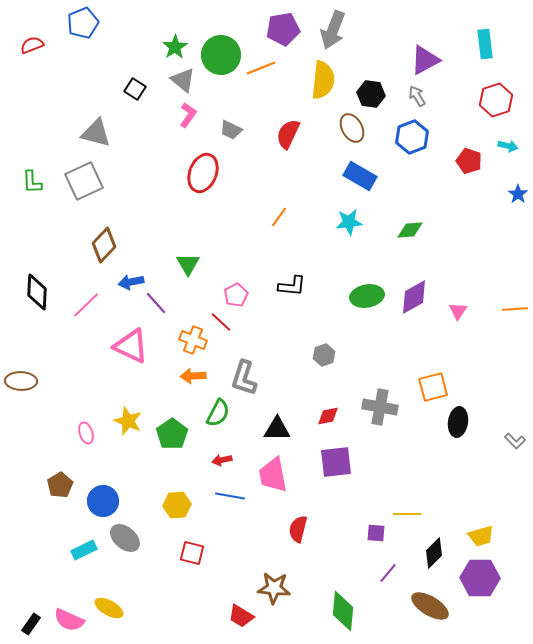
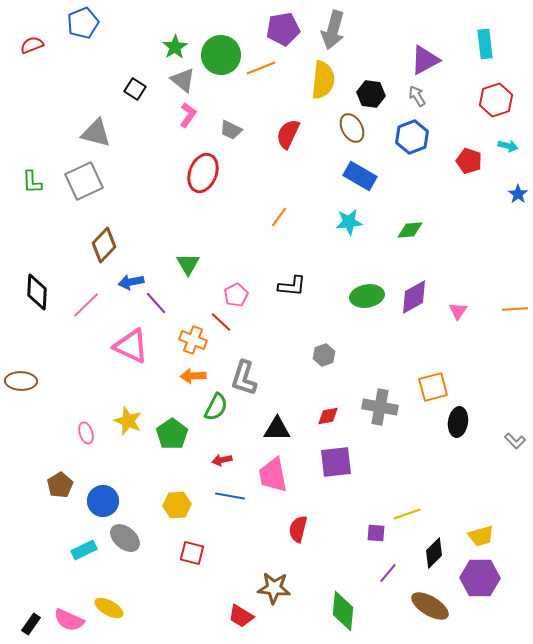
gray arrow at (333, 30): rotated 6 degrees counterclockwise
green semicircle at (218, 413): moved 2 px left, 6 px up
yellow line at (407, 514): rotated 20 degrees counterclockwise
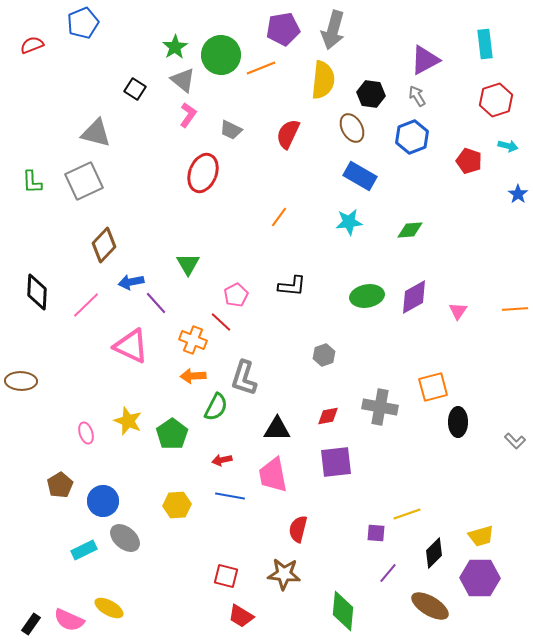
black ellipse at (458, 422): rotated 8 degrees counterclockwise
red square at (192, 553): moved 34 px right, 23 px down
brown star at (274, 588): moved 10 px right, 14 px up
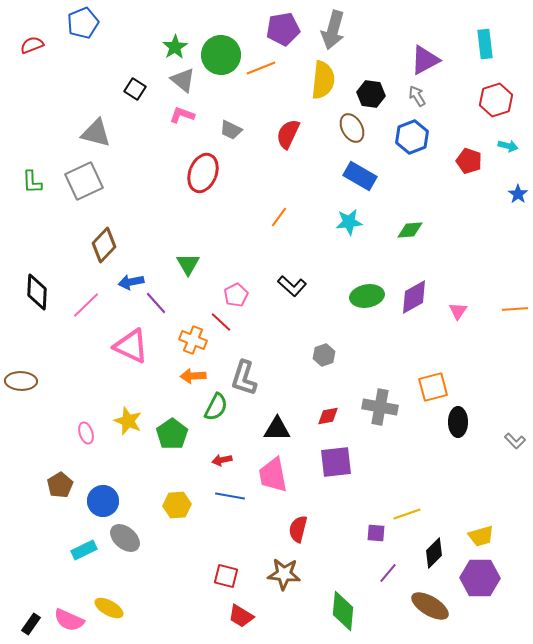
pink L-shape at (188, 115): moved 6 px left; rotated 105 degrees counterclockwise
black L-shape at (292, 286): rotated 36 degrees clockwise
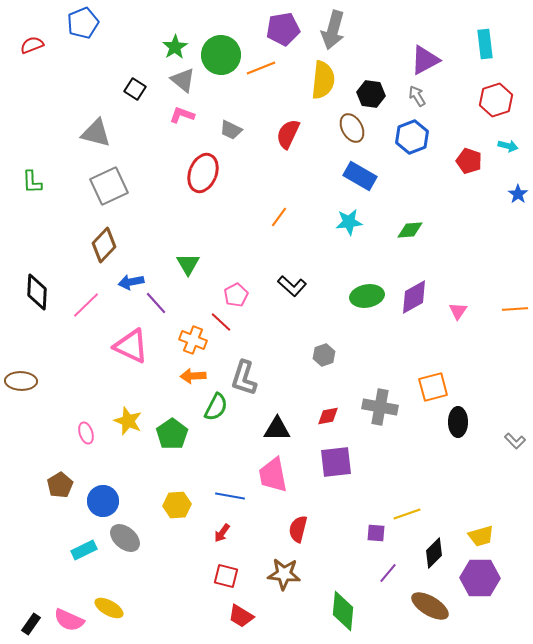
gray square at (84, 181): moved 25 px right, 5 px down
red arrow at (222, 460): moved 73 px down; rotated 42 degrees counterclockwise
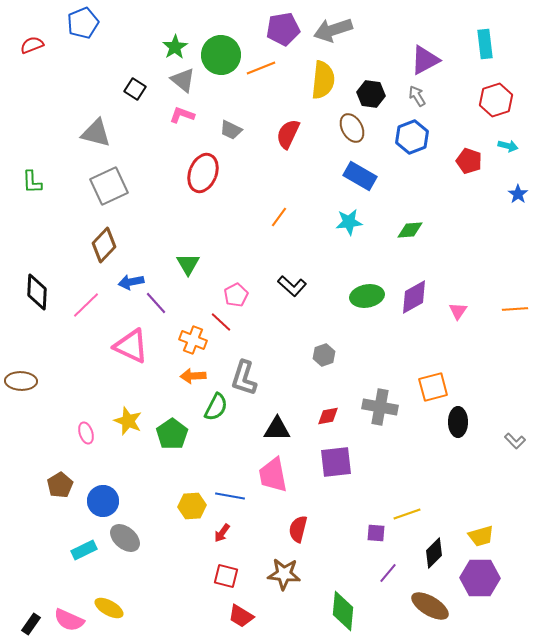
gray arrow at (333, 30): rotated 57 degrees clockwise
yellow hexagon at (177, 505): moved 15 px right, 1 px down
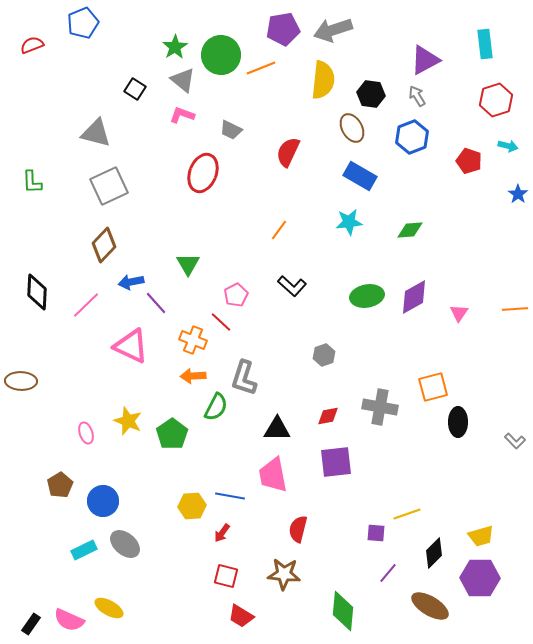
red semicircle at (288, 134): moved 18 px down
orange line at (279, 217): moved 13 px down
pink triangle at (458, 311): moved 1 px right, 2 px down
gray ellipse at (125, 538): moved 6 px down
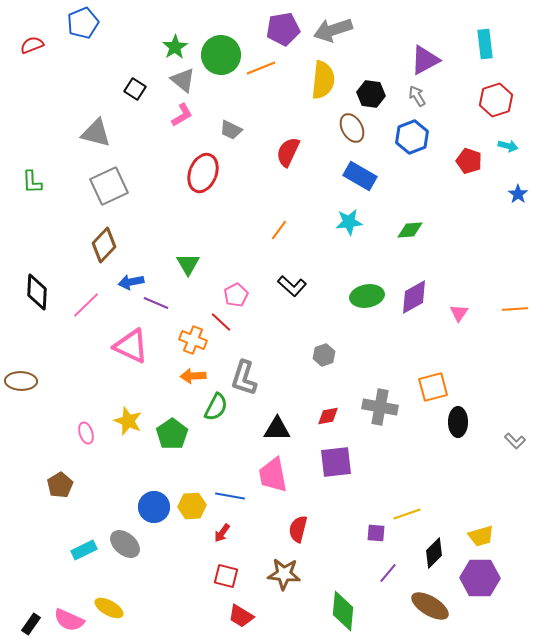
pink L-shape at (182, 115): rotated 130 degrees clockwise
purple line at (156, 303): rotated 25 degrees counterclockwise
blue circle at (103, 501): moved 51 px right, 6 px down
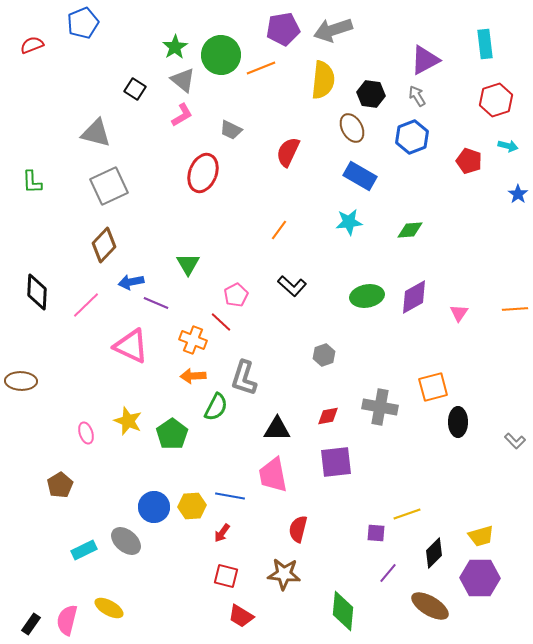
gray ellipse at (125, 544): moved 1 px right, 3 px up
pink semicircle at (69, 620): moved 2 px left; rotated 80 degrees clockwise
